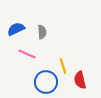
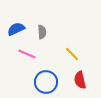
yellow line: moved 9 px right, 12 px up; rotated 28 degrees counterclockwise
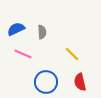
pink line: moved 4 px left
red semicircle: moved 2 px down
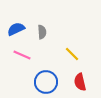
pink line: moved 1 px left, 1 px down
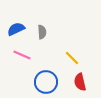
yellow line: moved 4 px down
